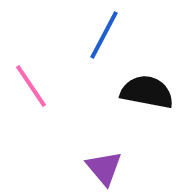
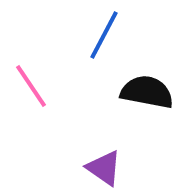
purple triangle: rotated 15 degrees counterclockwise
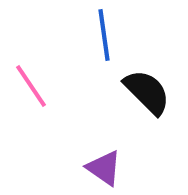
blue line: rotated 36 degrees counterclockwise
black semicircle: rotated 34 degrees clockwise
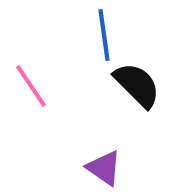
black semicircle: moved 10 px left, 7 px up
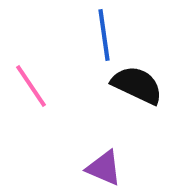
black semicircle: rotated 20 degrees counterclockwise
purple triangle: rotated 12 degrees counterclockwise
